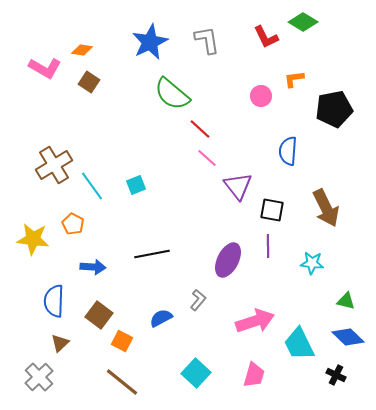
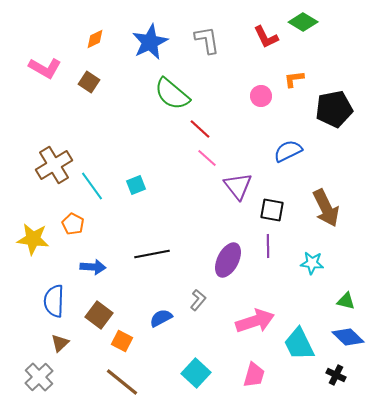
orange diamond at (82, 50): moved 13 px right, 11 px up; rotated 35 degrees counterclockwise
blue semicircle at (288, 151): rotated 60 degrees clockwise
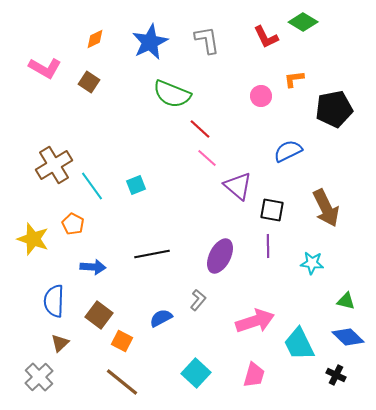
green semicircle at (172, 94): rotated 18 degrees counterclockwise
purple triangle at (238, 186): rotated 12 degrees counterclockwise
yellow star at (33, 239): rotated 12 degrees clockwise
purple ellipse at (228, 260): moved 8 px left, 4 px up
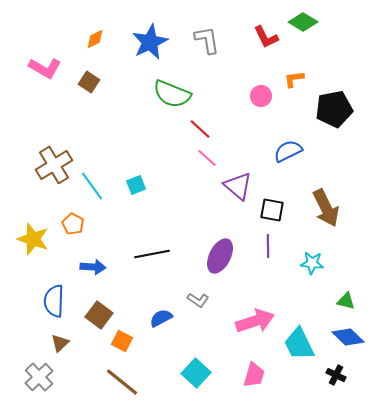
gray L-shape at (198, 300): rotated 85 degrees clockwise
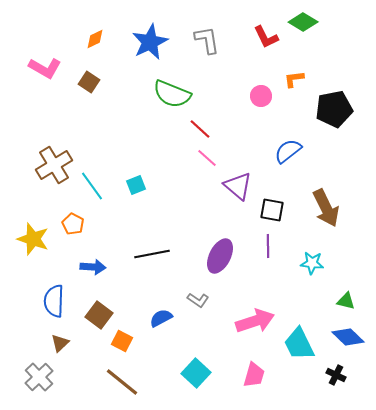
blue semicircle at (288, 151): rotated 12 degrees counterclockwise
